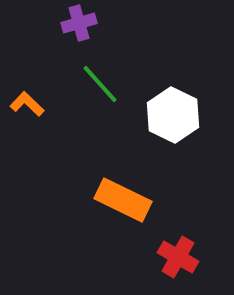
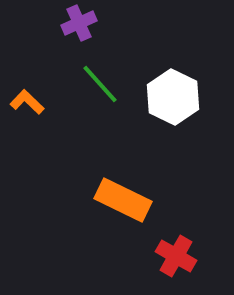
purple cross: rotated 8 degrees counterclockwise
orange L-shape: moved 2 px up
white hexagon: moved 18 px up
red cross: moved 2 px left, 1 px up
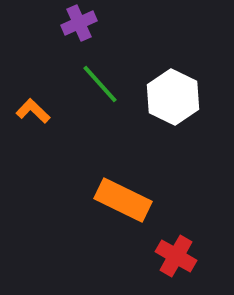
orange L-shape: moved 6 px right, 9 px down
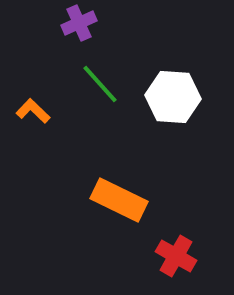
white hexagon: rotated 22 degrees counterclockwise
orange rectangle: moved 4 px left
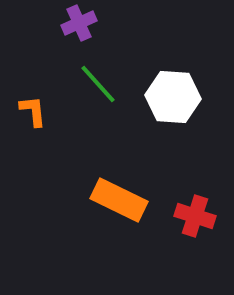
green line: moved 2 px left
orange L-shape: rotated 40 degrees clockwise
red cross: moved 19 px right, 40 px up; rotated 12 degrees counterclockwise
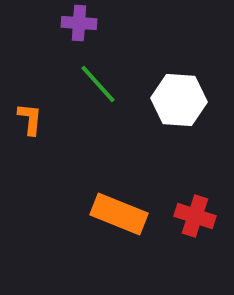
purple cross: rotated 28 degrees clockwise
white hexagon: moved 6 px right, 3 px down
orange L-shape: moved 3 px left, 8 px down; rotated 12 degrees clockwise
orange rectangle: moved 14 px down; rotated 4 degrees counterclockwise
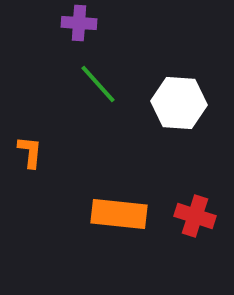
white hexagon: moved 3 px down
orange L-shape: moved 33 px down
orange rectangle: rotated 16 degrees counterclockwise
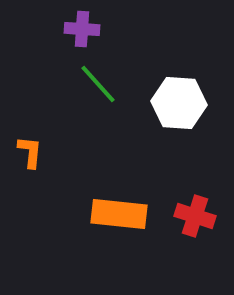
purple cross: moved 3 px right, 6 px down
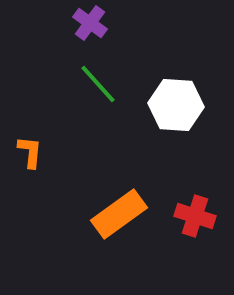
purple cross: moved 8 px right, 6 px up; rotated 32 degrees clockwise
white hexagon: moved 3 px left, 2 px down
orange rectangle: rotated 42 degrees counterclockwise
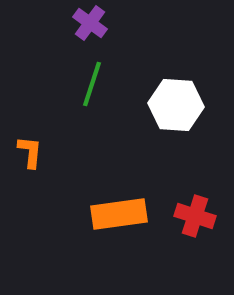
green line: moved 6 px left; rotated 60 degrees clockwise
orange rectangle: rotated 28 degrees clockwise
